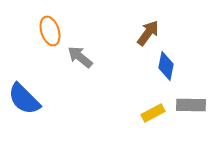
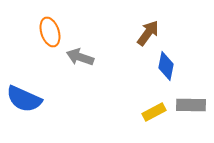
orange ellipse: moved 1 px down
gray arrow: rotated 20 degrees counterclockwise
blue semicircle: rotated 21 degrees counterclockwise
yellow rectangle: moved 1 px right, 1 px up
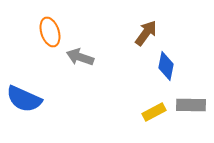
brown arrow: moved 2 px left
